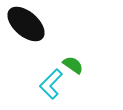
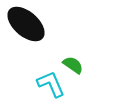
cyan L-shape: rotated 112 degrees clockwise
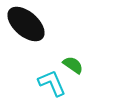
cyan L-shape: moved 1 px right, 1 px up
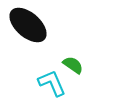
black ellipse: moved 2 px right, 1 px down
